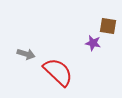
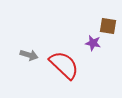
gray arrow: moved 3 px right, 1 px down
red semicircle: moved 6 px right, 7 px up
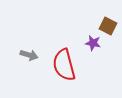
brown square: rotated 18 degrees clockwise
red semicircle: rotated 148 degrees counterclockwise
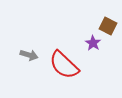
purple star: rotated 21 degrees clockwise
red semicircle: rotated 32 degrees counterclockwise
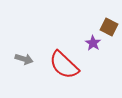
brown square: moved 1 px right, 1 px down
gray arrow: moved 5 px left, 4 px down
